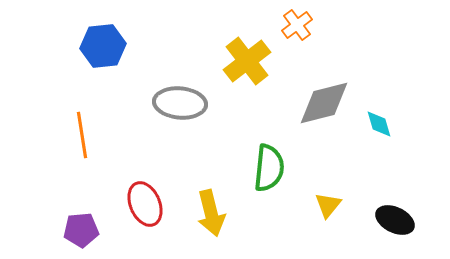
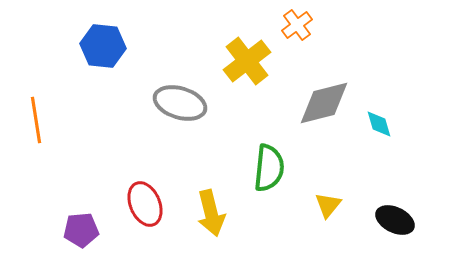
blue hexagon: rotated 12 degrees clockwise
gray ellipse: rotated 12 degrees clockwise
orange line: moved 46 px left, 15 px up
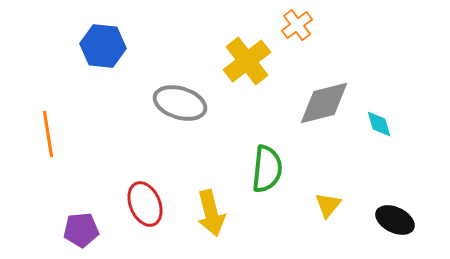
orange line: moved 12 px right, 14 px down
green semicircle: moved 2 px left, 1 px down
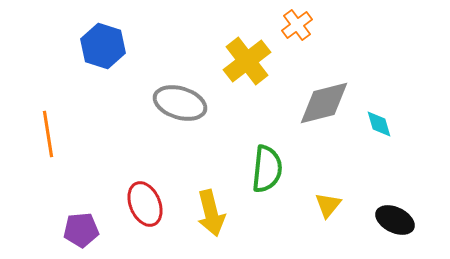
blue hexagon: rotated 12 degrees clockwise
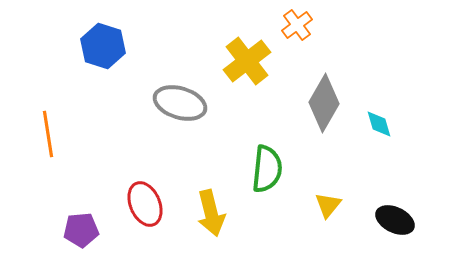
gray diamond: rotated 46 degrees counterclockwise
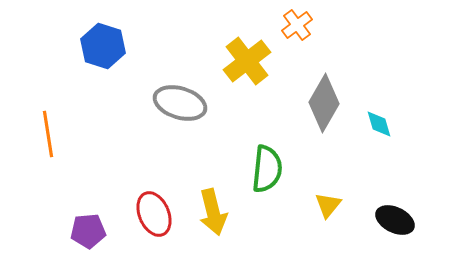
red ellipse: moved 9 px right, 10 px down
yellow arrow: moved 2 px right, 1 px up
purple pentagon: moved 7 px right, 1 px down
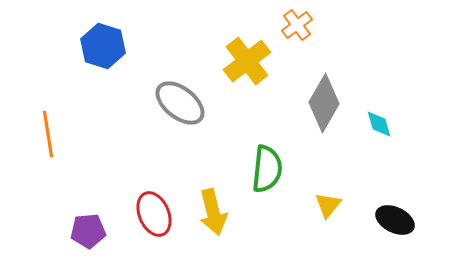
gray ellipse: rotated 21 degrees clockwise
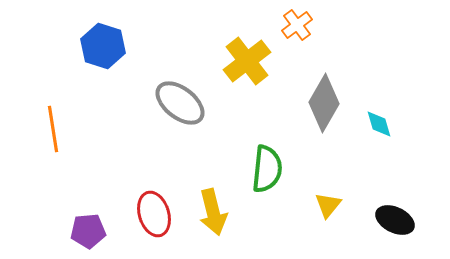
orange line: moved 5 px right, 5 px up
red ellipse: rotated 6 degrees clockwise
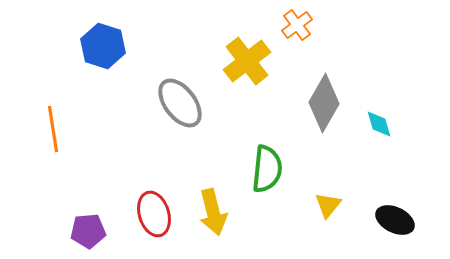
gray ellipse: rotated 15 degrees clockwise
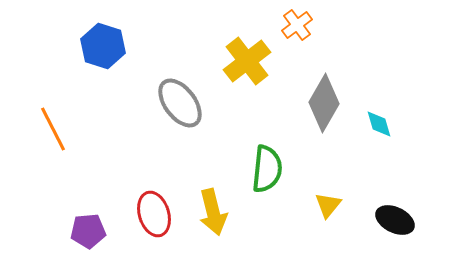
orange line: rotated 18 degrees counterclockwise
